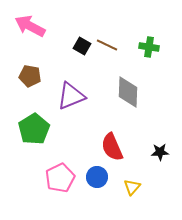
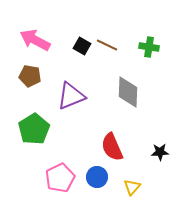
pink arrow: moved 5 px right, 14 px down
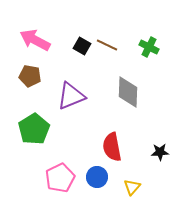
green cross: rotated 18 degrees clockwise
red semicircle: rotated 12 degrees clockwise
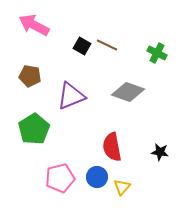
pink arrow: moved 1 px left, 15 px up
green cross: moved 8 px right, 6 px down
gray diamond: rotated 72 degrees counterclockwise
black star: rotated 12 degrees clockwise
pink pentagon: rotated 12 degrees clockwise
yellow triangle: moved 10 px left
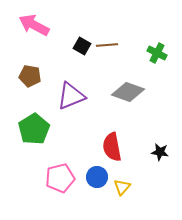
brown line: rotated 30 degrees counterclockwise
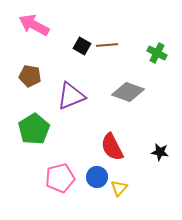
red semicircle: rotated 16 degrees counterclockwise
yellow triangle: moved 3 px left, 1 px down
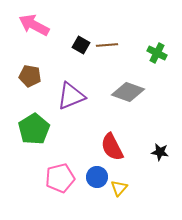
black square: moved 1 px left, 1 px up
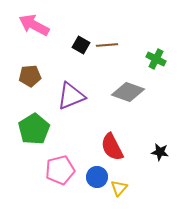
green cross: moved 1 px left, 6 px down
brown pentagon: rotated 15 degrees counterclockwise
pink pentagon: moved 8 px up
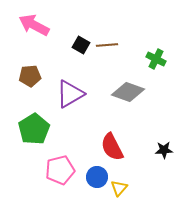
purple triangle: moved 1 px left, 2 px up; rotated 8 degrees counterclockwise
black star: moved 4 px right, 2 px up; rotated 12 degrees counterclockwise
